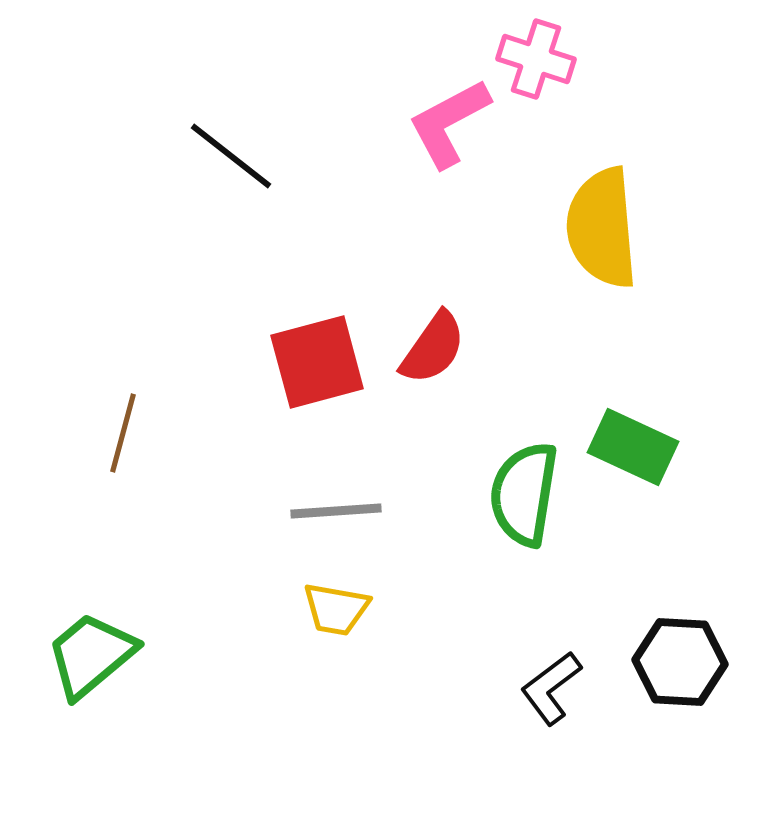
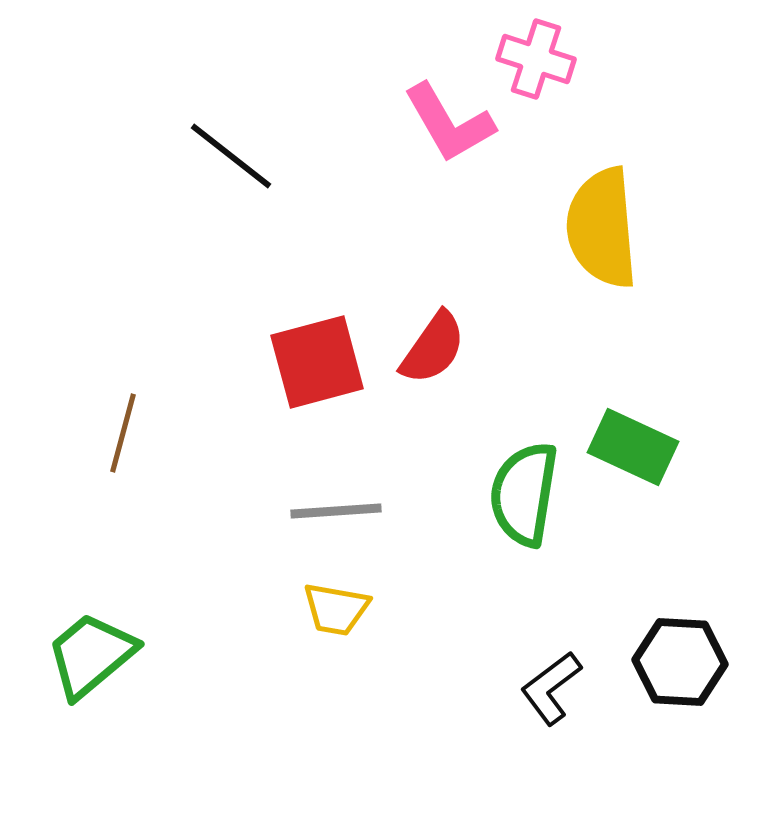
pink L-shape: rotated 92 degrees counterclockwise
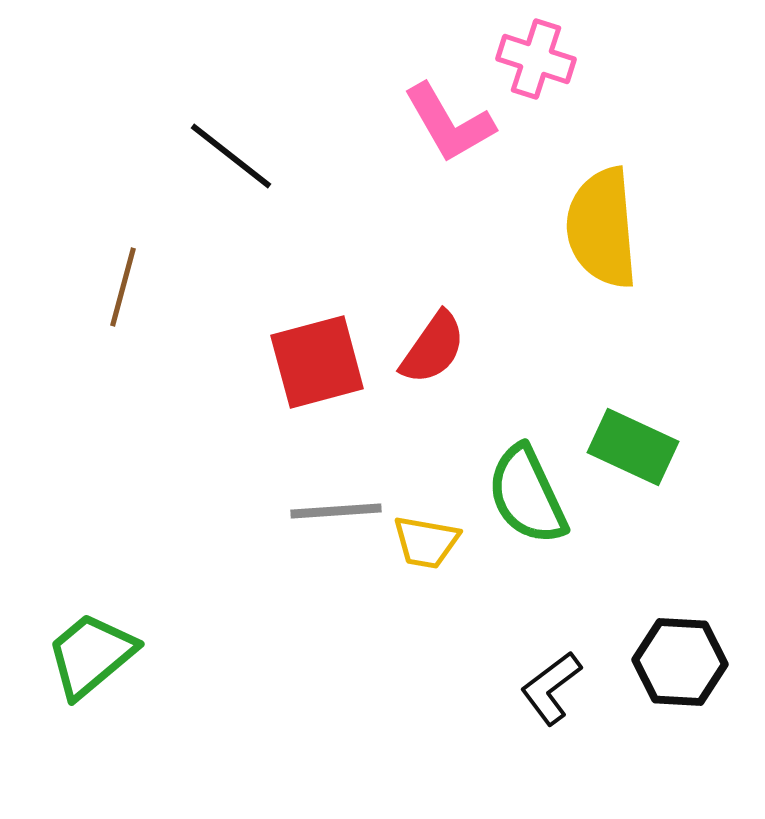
brown line: moved 146 px up
green semicircle: moved 3 px right, 1 px down; rotated 34 degrees counterclockwise
yellow trapezoid: moved 90 px right, 67 px up
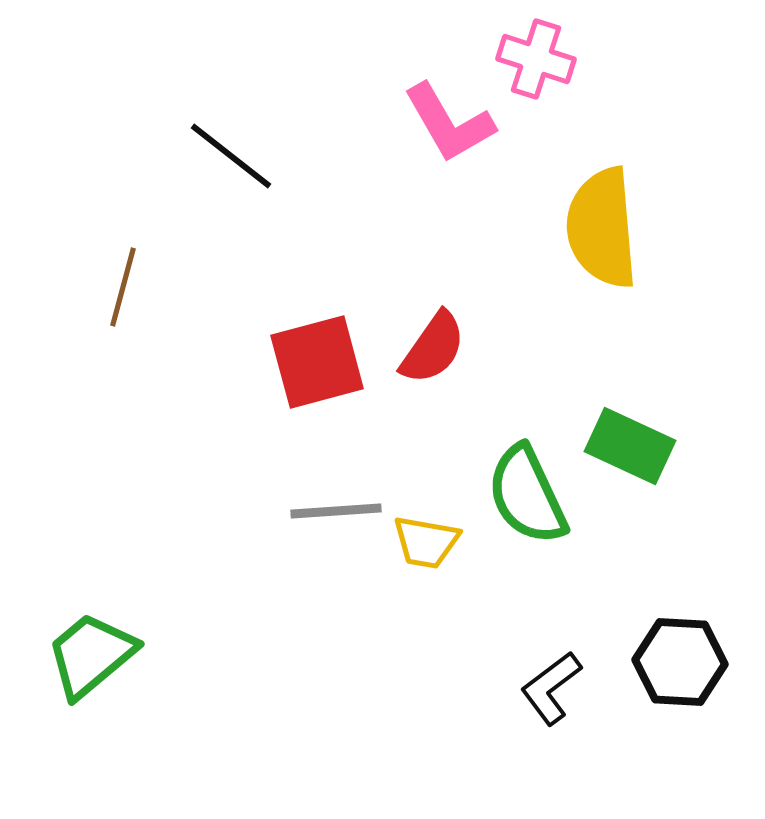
green rectangle: moved 3 px left, 1 px up
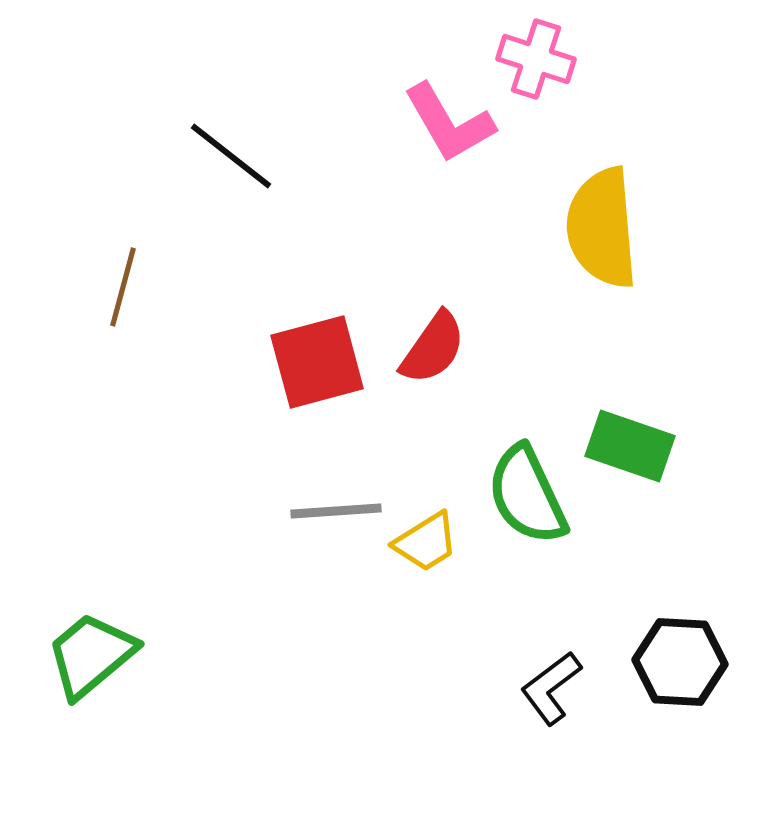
green rectangle: rotated 6 degrees counterclockwise
yellow trapezoid: rotated 42 degrees counterclockwise
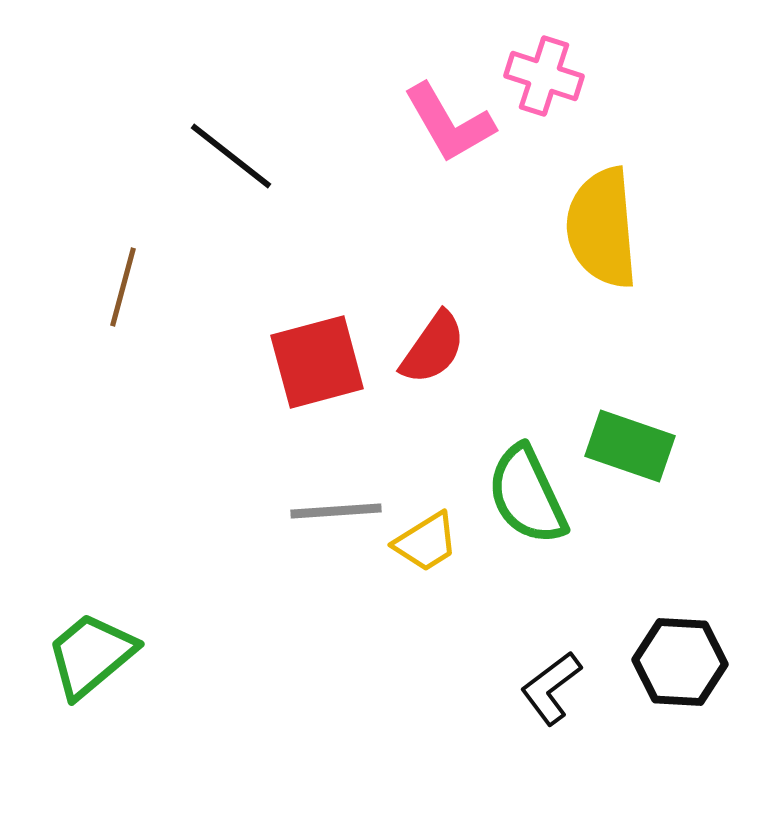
pink cross: moved 8 px right, 17 px down
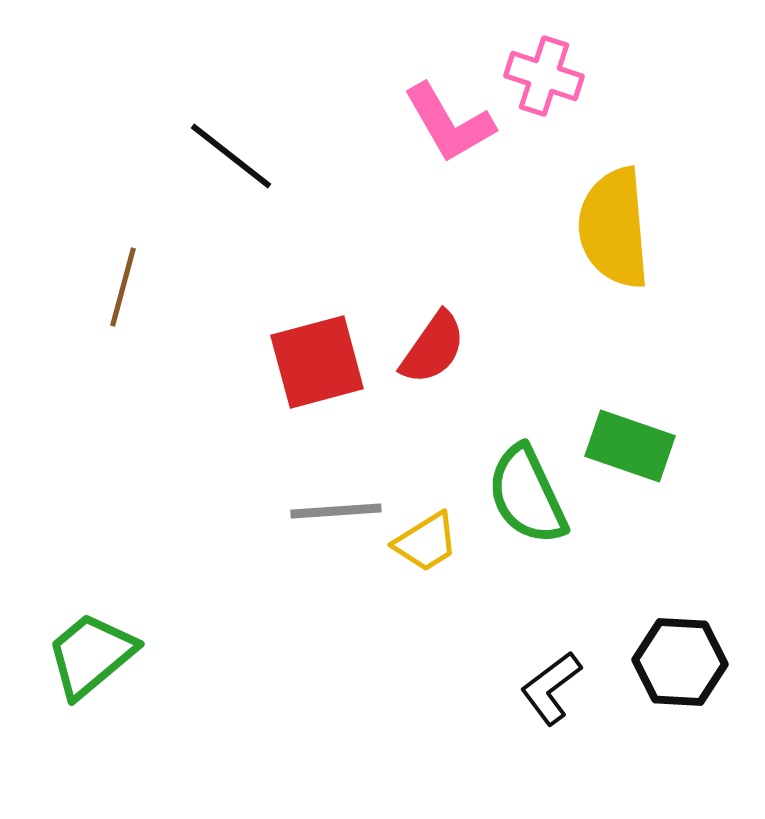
yellow semicircle: moved 12 px right
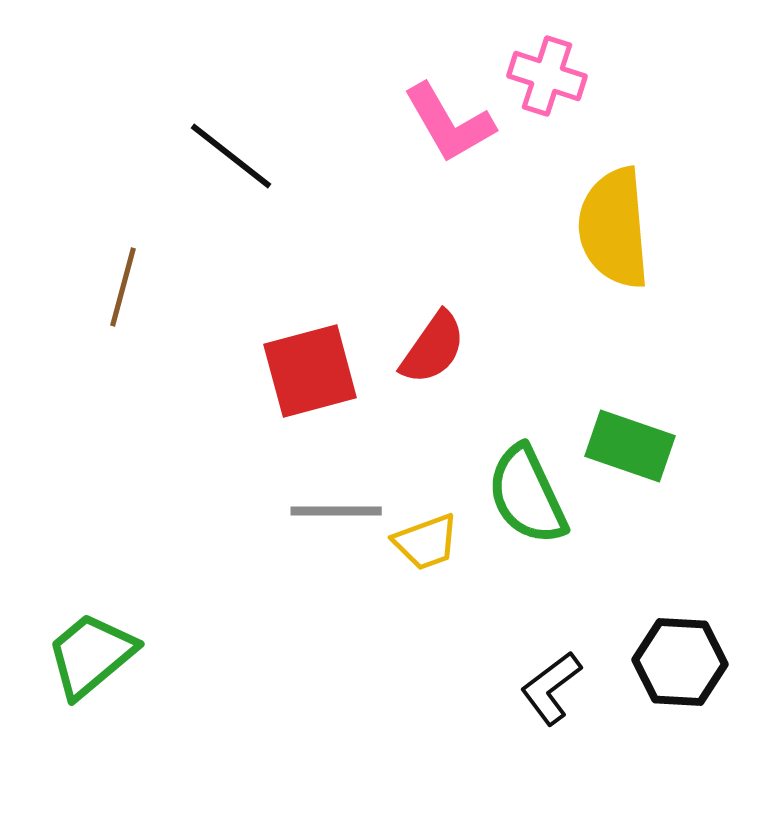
pink cross: moved 3 px right
red square: moved 7 px left, 9 px down
gray line: rotated 4 degrees clockwise
yellow trapezoid: rotated 12 degrees clockwise
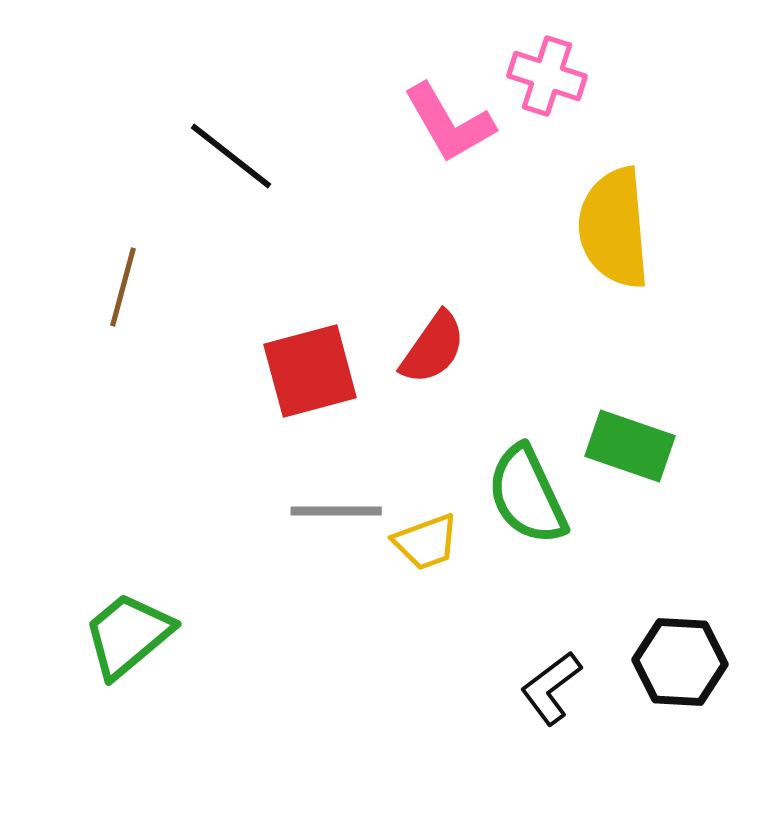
green trapezoid: moved 37 px right, 20 px up
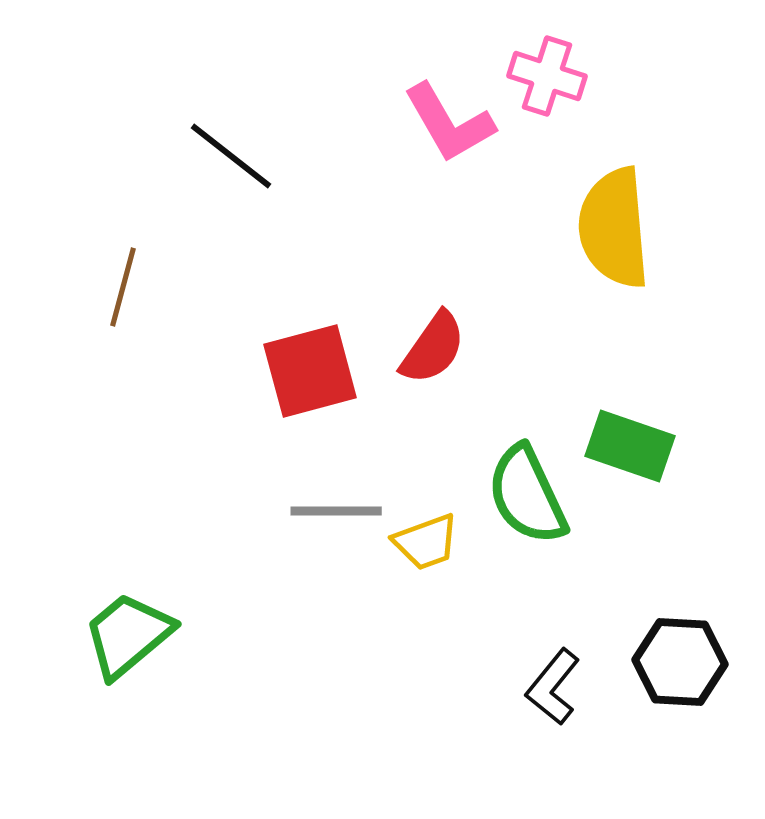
black L-shape: moved 2 px right, 1 px up; rotated 14 degrees counterclockwise
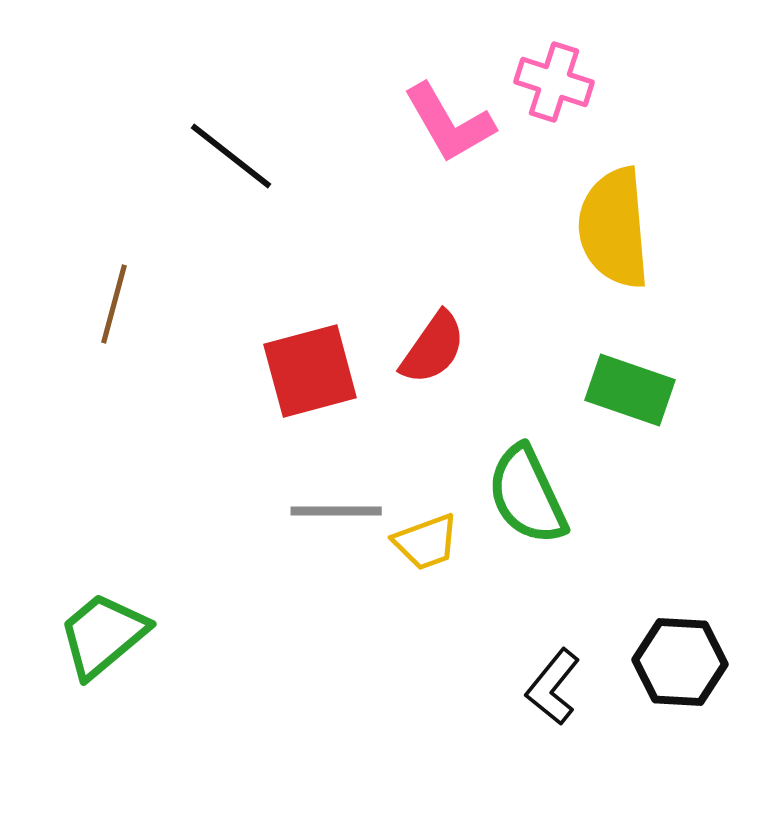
pink cross: moved 7 px right, 6 px down
brown line: moved 9 px left, 17 px down
green rectangle: moved 56 px up
green trapezoid: moved 25 px left
